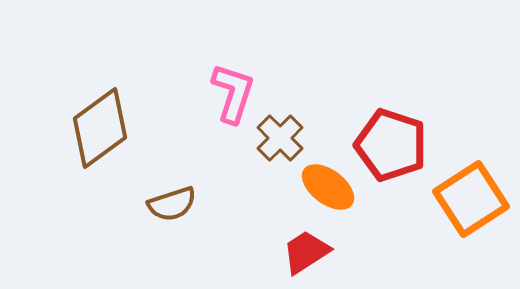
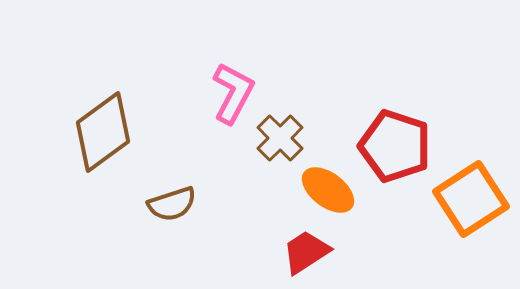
pink L-shape: rotated 10 degrees clockwise
brown diamond: moved 3 px right, 4 px down
red pentagon: moved 4 px right, 1 px down
orange ellipse: moved 3 px down
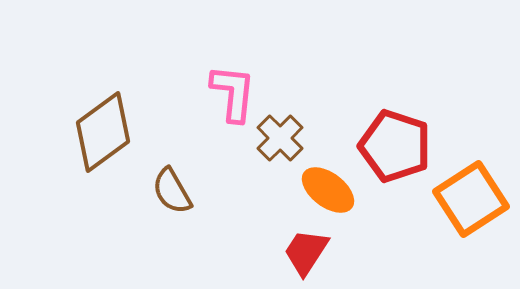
pink L-shape: rotated 22 degrees counterclockwise
brown semicircle: moved 13 px up; rotated 78 degrees clockwise
red trapezoid: rotated 24 degrees counterclockwise
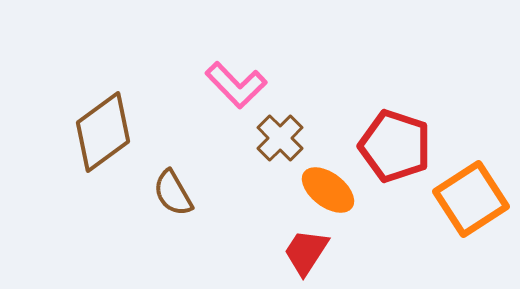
pink L-shape: moved 3 px right, 8 px up; rotated 130 degrees clockwise
brown semicircle: moved 1 px right, 2 px down
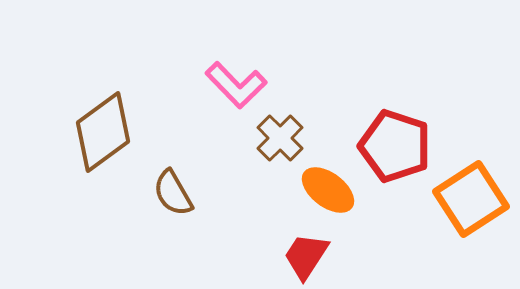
red trapezoid: moved 4 px down
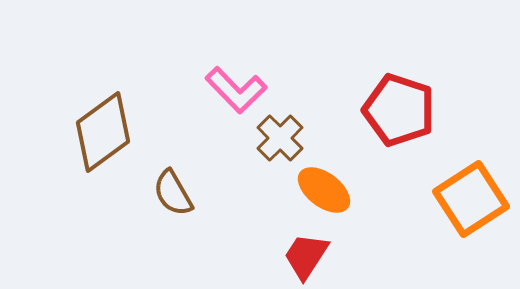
pink L-shape: moved 5 px down
red pentagon: moved 4 px right, 36 px up
orange ellipse: moved 4 px left
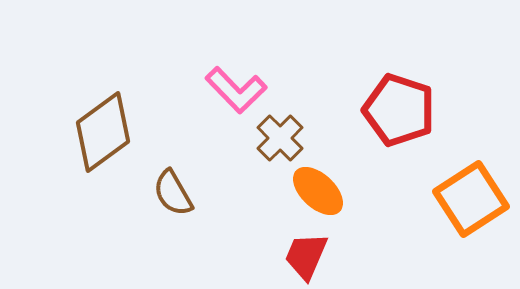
orange ellipse: moved 6 px left, 1 px down; rotated 6 degrees clockwise
red trapezoid: rotated 10 degrees counterclockwise
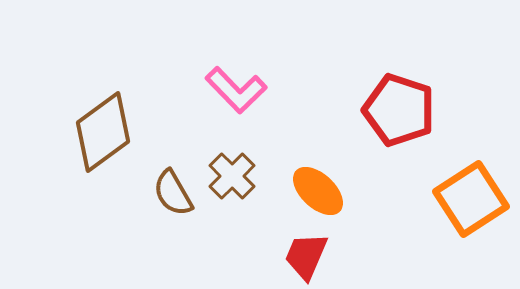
brown cross: moved 48 px left, 38 px down
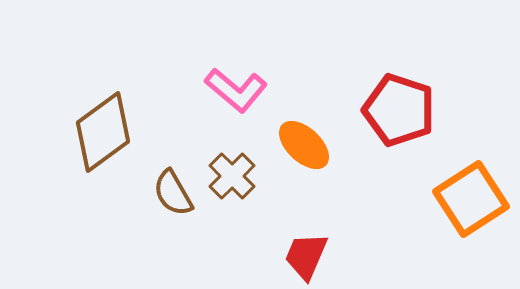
pink L-shape: rotated 6 degrees counterclockwise
orange ellipse: moved 14 px left, 46 px up
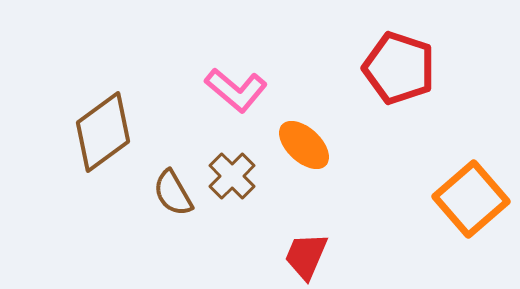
red pentagon: moved 42 px up
orange square: rotated 8 degrees counterclockwise
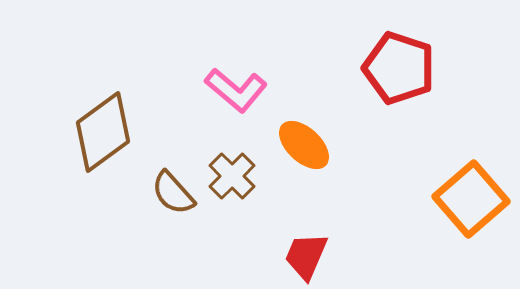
brown semicircle: rotated 12 degrees counterclockwise
